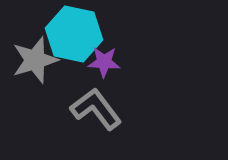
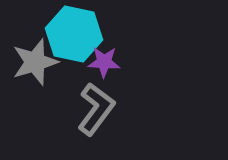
gray star: moved 2 px down
gray L-shape: rotated 74 degrees clockwise
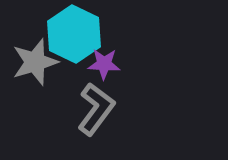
cyan hexagon: rotated 14 degrees clockwise
purple star: moved 2 px down
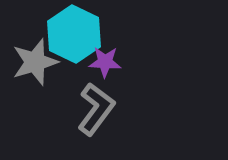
purple star: moved 1 px right, 2 px up
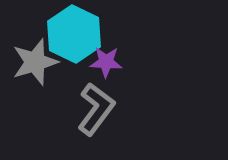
purple star: moved 1 px right
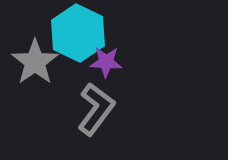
cyan hexagon: moved 4 px right, 1 px up
gray star: rotated 18 degrees counterclockwise
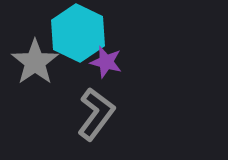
purple star: rotated 12 degrees clockwise
gray L-shape: moved 5 px down
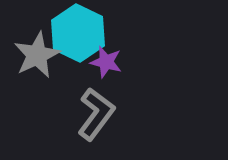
gray star: moved 2 px right, 7 px up; rotated 9 degrees clockwise
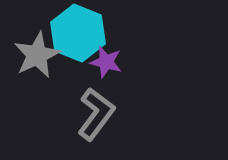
cyan hexagon: rotated 4 degrees counterclockwise
